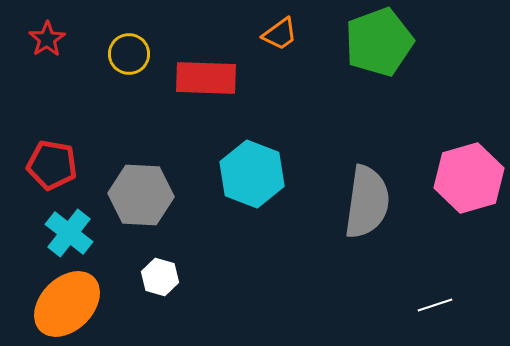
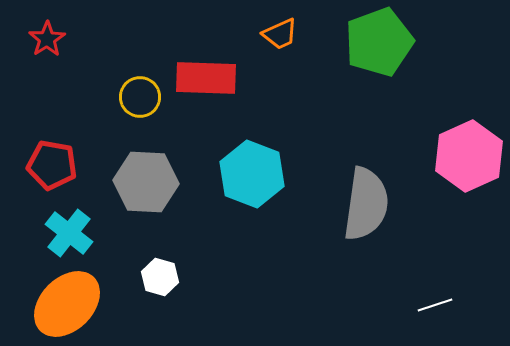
orange trapezoid: rotated 12 degrees clockwise
yellow circle: moved 11 px right, 43 px down
pink hexagon: moved 22 px up; rotated 8 degrees counterclockwise
gray hexagon: moved 5 px right, 13 px up
gray semicircle: moved 1 px left, 2 px down
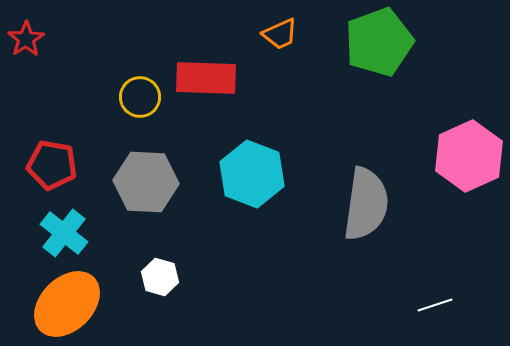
red star: moved 21 px left
cyan cross: moved 5 px left
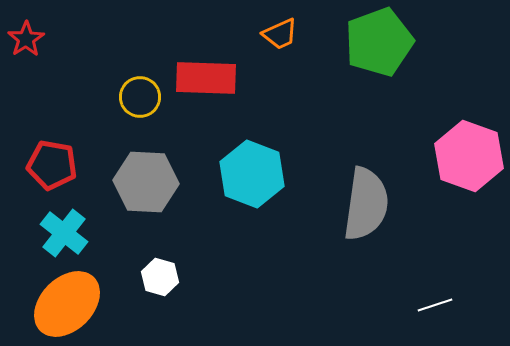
pink hexagon: rotated 16 degrees counterclockwise
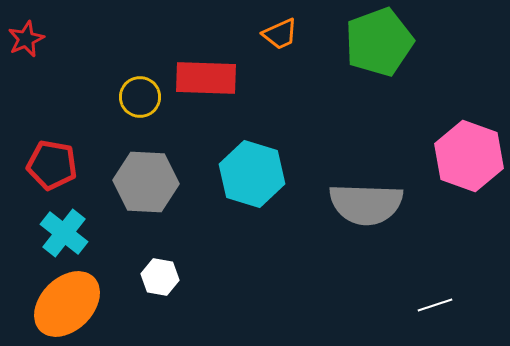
red star: rotated 9 degrees clockwise
cyan hexagon: rotated 4 degrees counterclockwise
gray semicircle: rotated 84 degrees clockwise
white hexagon: rotated 6 degrees counterclockwise
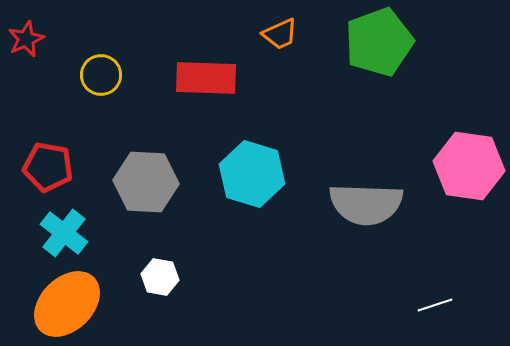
yellow circle: moved 39 px left, 22 px up
pink hexagon: moved 10 px down; rotated 12 degrees counterclockwise
red pentagon: moved 4 px left, 2 px down
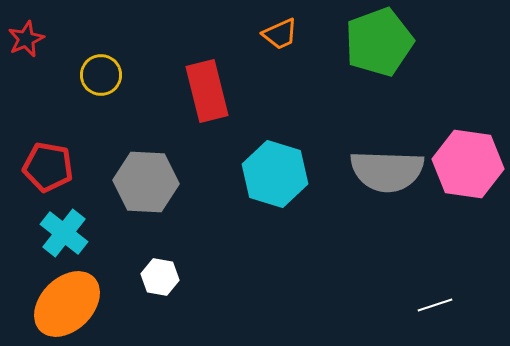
red rectangle: moved 1 px right, 13 px down; rotated 74 degrees clockwise
pink hexagon: moved 1 px left, 2 px up
cyan hexagon: moved 23 px right
gray semicircle: moved 21 px right, 33 px up
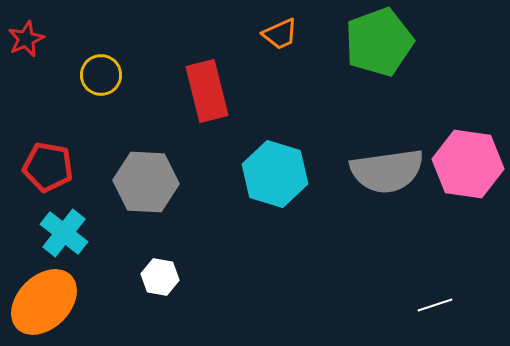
gray semicircle: rotated 10 degrees counterclockwise
orange ellipse: moved 23 px left, 2 px up
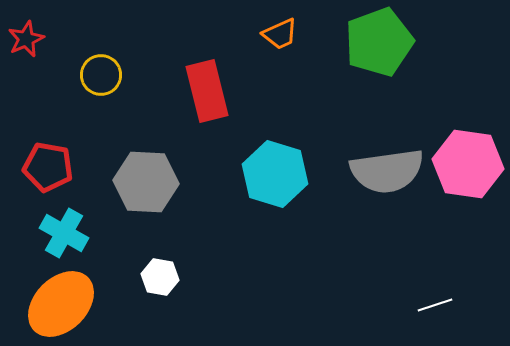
cyan cross: rotated 9 degrees counterclockwise
orange ellipse: moved 17 px right, 2 px down
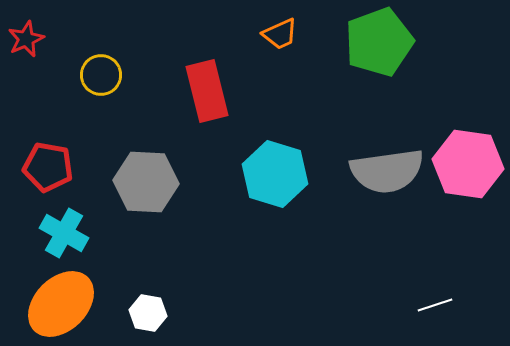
white hexagon: moved 12 px left, 36 px down
